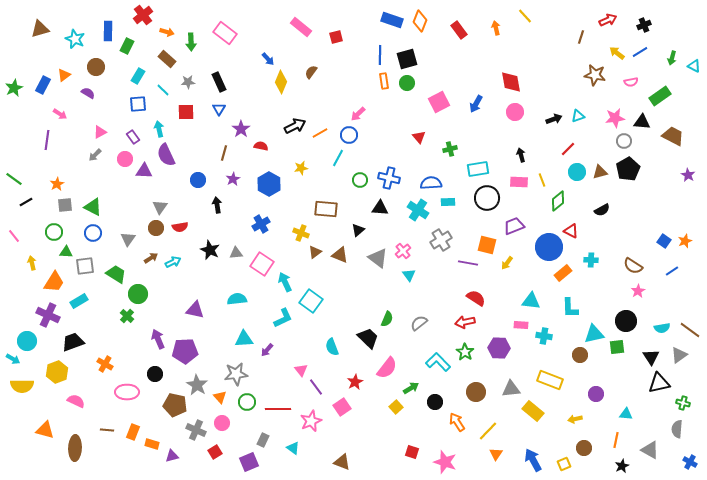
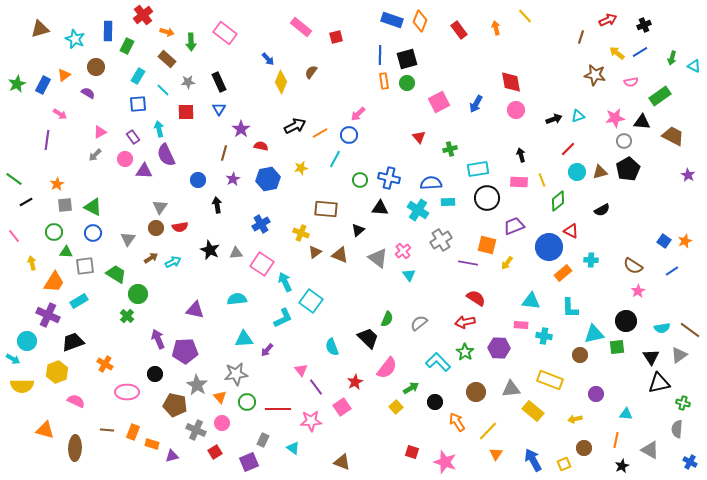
green star at (14, 88): moved 3 px right, 4 px up
pink circle at (515, 112): moved 1 px right, 2 px up
cyan line at (338, 158): moved 3 px left, 1 px down
blue hexagon at (269, 184): moved 1 px left, 5 px up; rotated 20 degrees clockwise
pink star at (311, 421): rotated 20 degrees clockwise
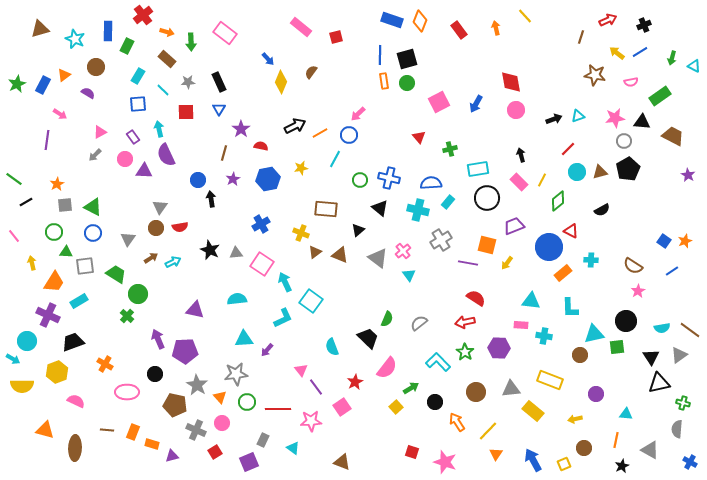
yellow line at (542, 180): rotated 48 degrees clockwise
pink rectangle at (519, 182): rotated 42 degrees clockwise
cyan rectangle at (448, 202): rotated 48 degrees counterclockwise
black arrow at (217, 205): moved 6 px left, 6 px up
black triangle at (380, 208): rotated 36 degrees clockwise
cyan cross at (418, 210): rotated 20 degrees counterclockwise
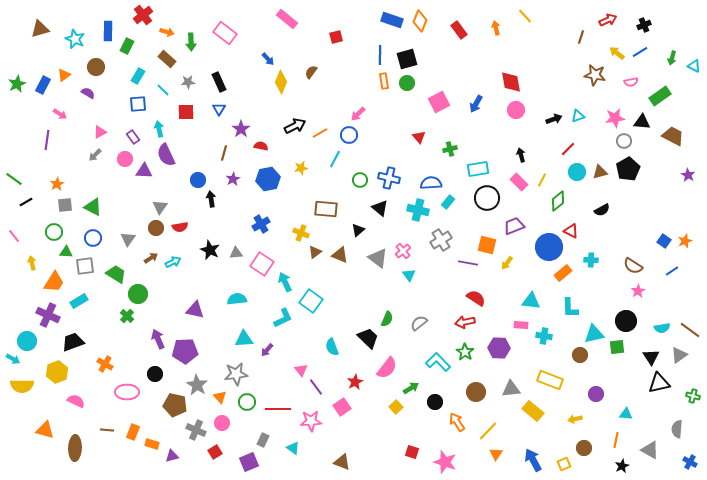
pink rectangle at (301, 27): moved 14 px left, 8 px up
blue circle at (93, 233): moved 5 px down
green cross at (683, 403): moved 10 px right, 7 px up
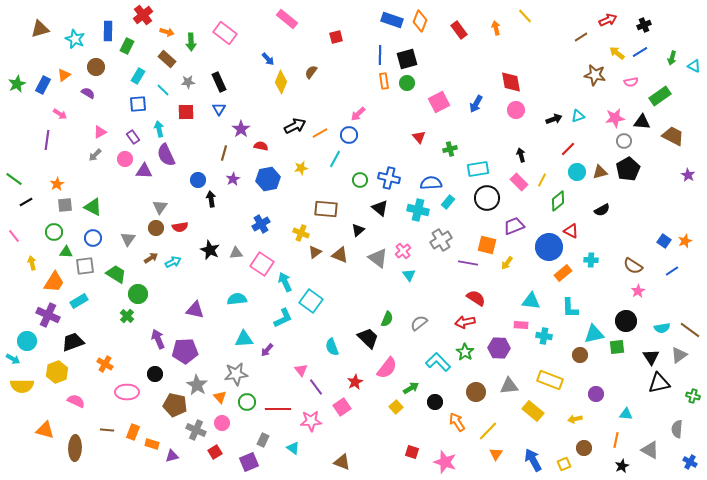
brown line at (581, 37): rotated 40 degrees clockwise
gray triangle at (511, 389): moved 2 px left, 3 px up
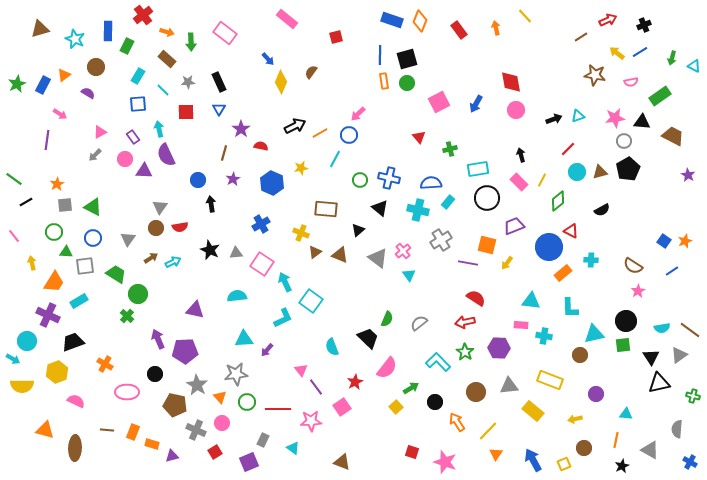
blue hexagon at (268, 179): moved 4 px right, 4 px down; rotated 25 degrees counterclockwise
black arrow at (211, 199): moved 5 px down
cyan semicircle at (237, 299): moved 3 px up
green square at (617, 347): moved 6 px right, 2 px up
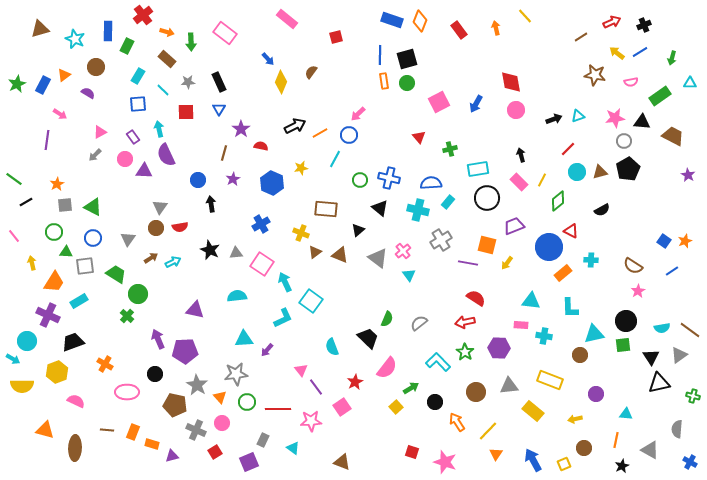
red arrow at (608, 20): moved 4 px right, 2 px down
cyan triangle at (694, 66): moved 4 px left, 17 px down; rotated 24 degrees counterclockwise
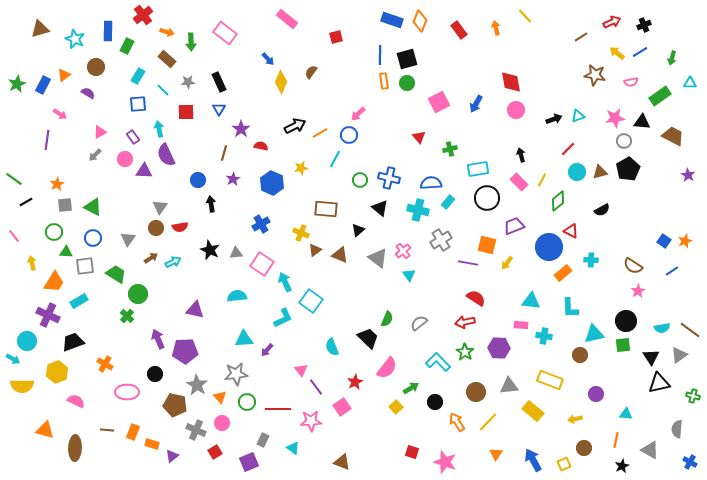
brown triangle at (315, 252): moved 2 px up
yellow line at (488, 431): moved 9 px up
purple triangle at (172, 456): rotated 24 degrees counterclockwise
